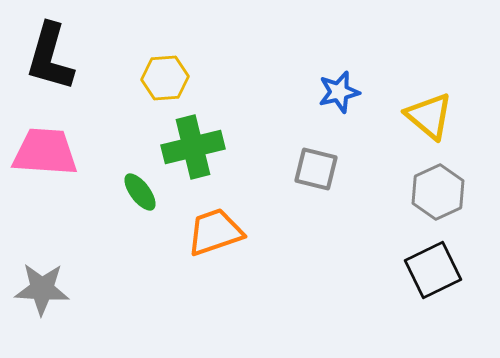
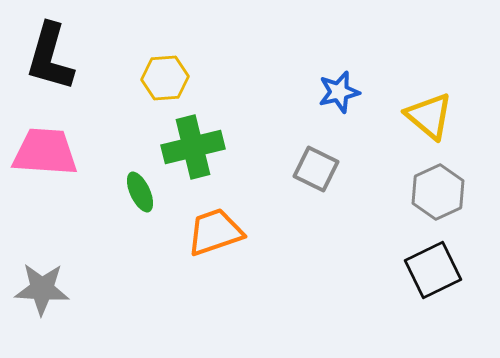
gray square: rotated 12 degrees clockwise
green ellipse: rotated 12 degrees clockwise
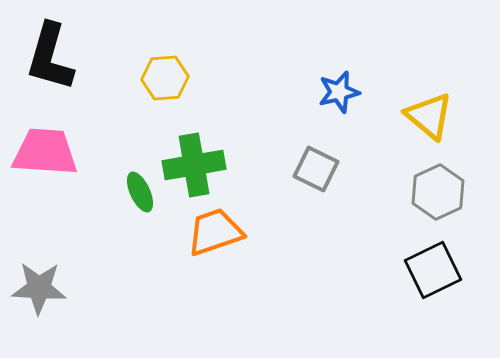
green cross: moved 1 px right, 18 px down; rotated 4 degrees clockwise
gray star: moved 3 px left, 1 px up
